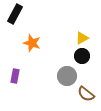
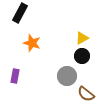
black rectangle: moved 5 px right, 1 px up
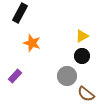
yellow triangle: moved 2 px up
purple rectangle: rotated 32 degrees clockwise
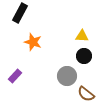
yellow triangle: rotated 32 degrees clockwise
orange star: moved 1 px right, 1 px up
black circle: moved 2 px right
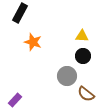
black circle: moved 1 px left
purple rectangle: moved 24 px down
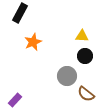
orange star: rotated 30 degrees clockwise
black circle: moved 2 px right
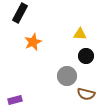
yellow triangle: moved 2 px left, 2 px up
black circle: moved 1 px right
brown semicircle: rotated 24 degrees counterclockwise
purple rectangle: rotated 32 degrees clockwise
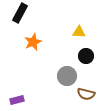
yellow triangle: moved 1 px left, 2 px up
purple rectangle: moved 2 px right
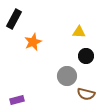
black rectangle: moved 6 px left, 6 px down
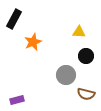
gray circle: moved 1 px left, 1 px up
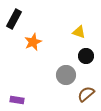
yellow triangle: rotated 16 degrees clockwise
brown semicircle: rotated 126 degrees clockwise
purple rectangle: rotated 24 degrees clockwise
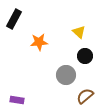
yellow triangle: rotated 24 degrees clockwise
orange star: moved 6 px right; rotated 18 degrees clockwise
black circle: moved 1 px left
brown semicircle: moved 1 px left, 2 px down
